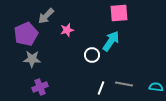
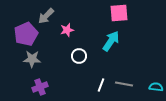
white circle: moved 13 px left, 1 px down
white line: moved 3 px up
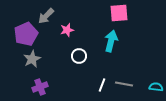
cyan arrow: rotated 20 degrees counterclockwise
gray star: rotated 30 degrees counterclockwise
white line: moved 1 px right
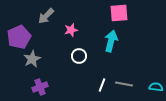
pink star: moved 4 px right
purple pentagon: moved 7 px left, 3 px down
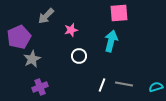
cyan semicircle: rotated 24 degrees counterclockwise
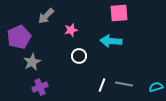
cyan arrow: rotated 100 degrees counterclockwise
gray star: moved 3 px down
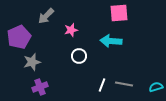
gray star: rotated 12 degrees clockwise
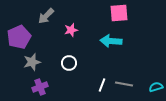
white circle: moved 10 px left, 7 px down
